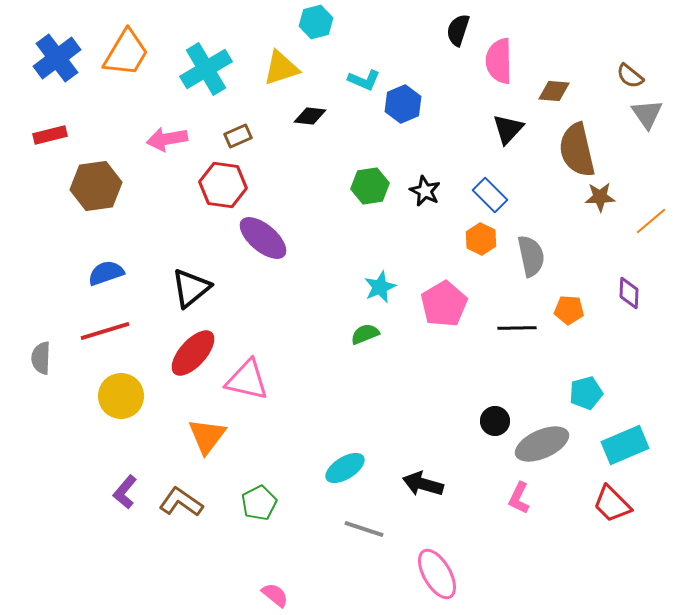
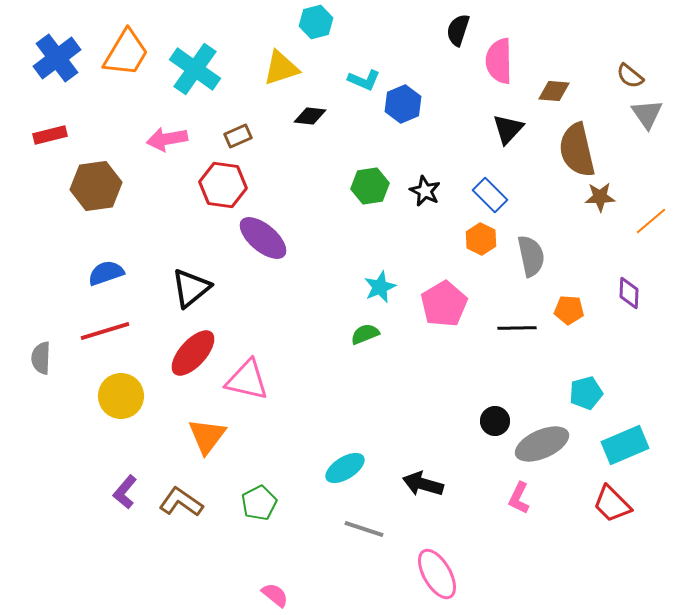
cyan cross at (206, 69): moved 11 px left; rotated 24 degrees counterclockwise
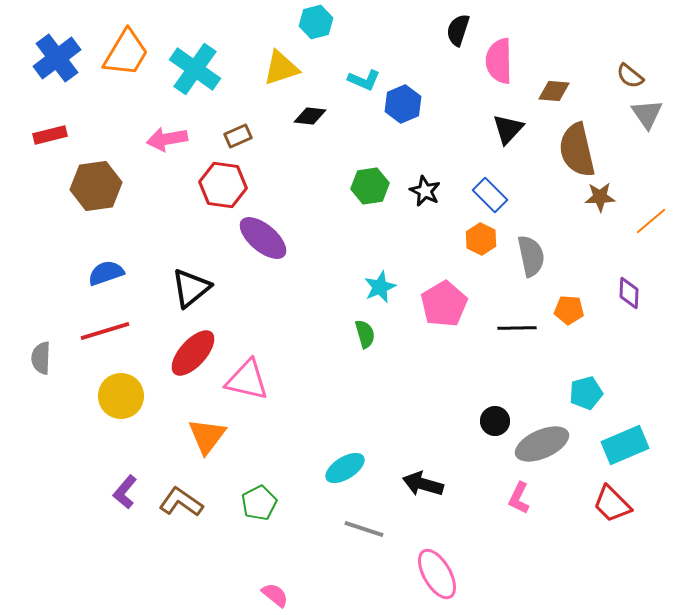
green semicircle at (365, 334): rotated 96 degrees clockwise
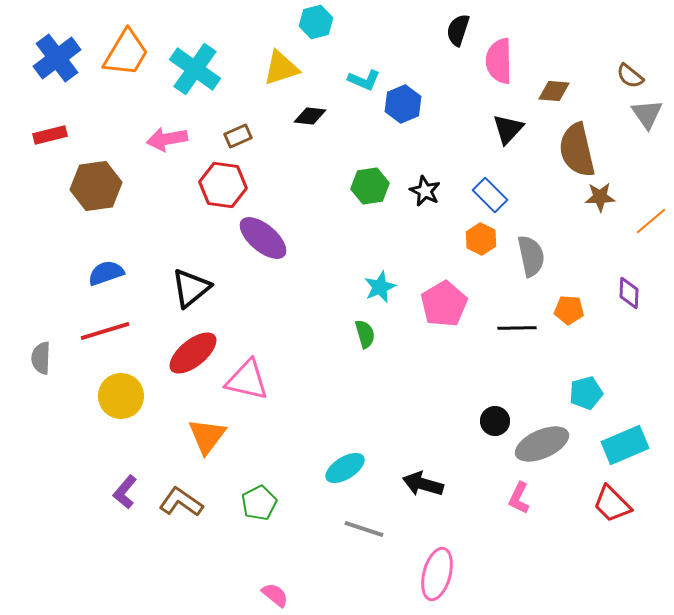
red ellipse at (193, 353): rotated 9 degrees clockwise
pink ellipse at (437, 574): rotated 45 degrees clockwise
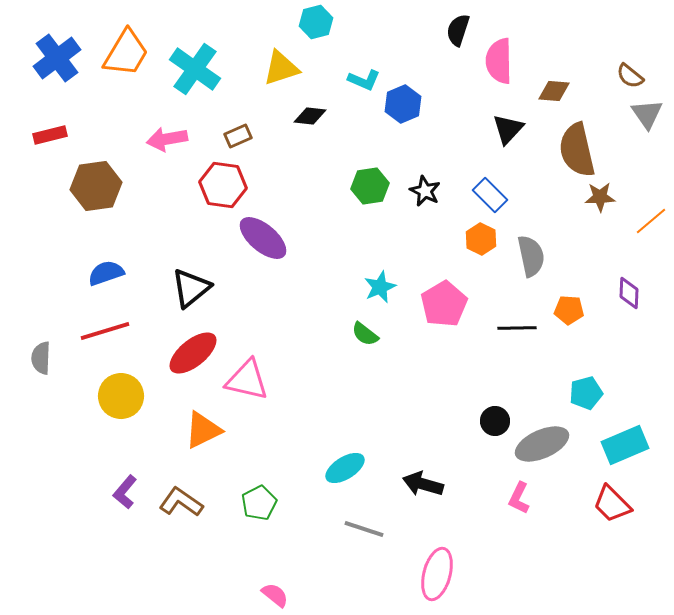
green semicircle at (365, 334): rotated 144 degrees clockwise
orange triangle at (207, 436): moved 4 px left, 6 px up; rotated 27 degrees clockwise
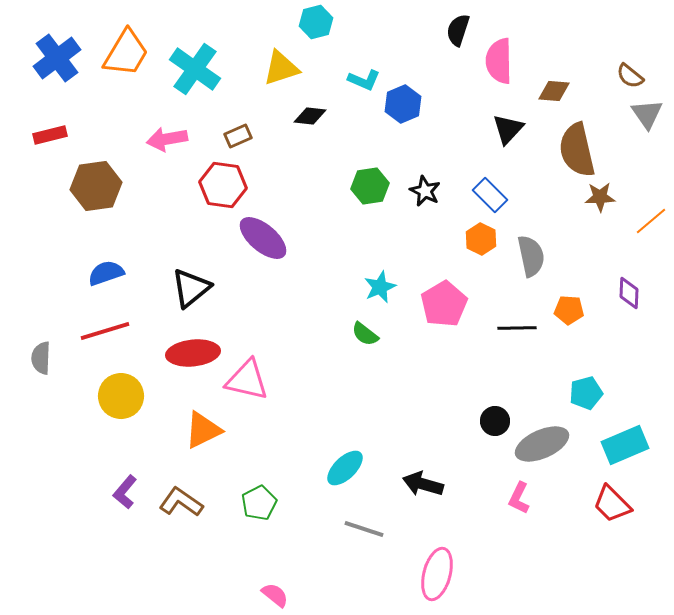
red ellipse at (193, 353): rotated 33 degrees clockwise
cyan ellipse at (345, 468): rotated 12 degrees counterclockwise
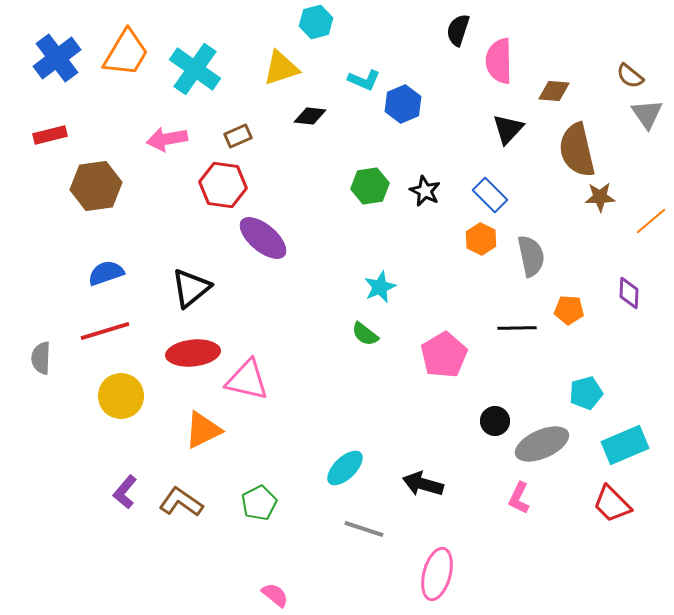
pink pentagon at (444, 304): moved 51 px down
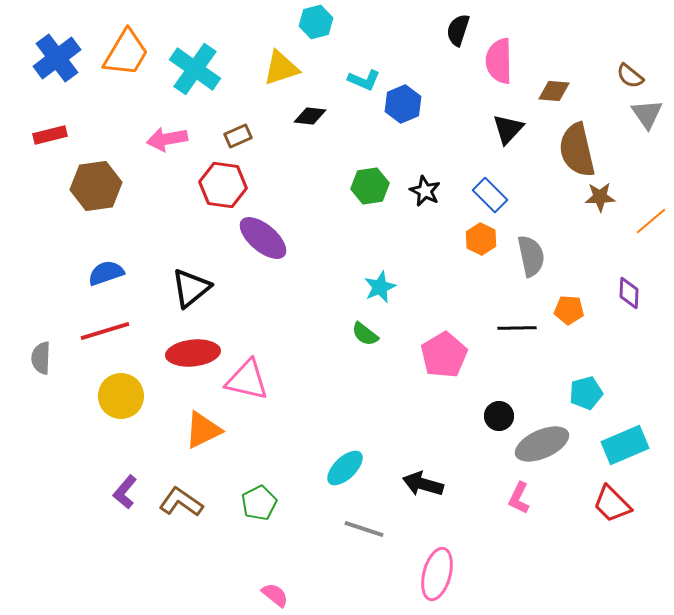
black circle at (495, 421): moved 4 px right, 5 px up
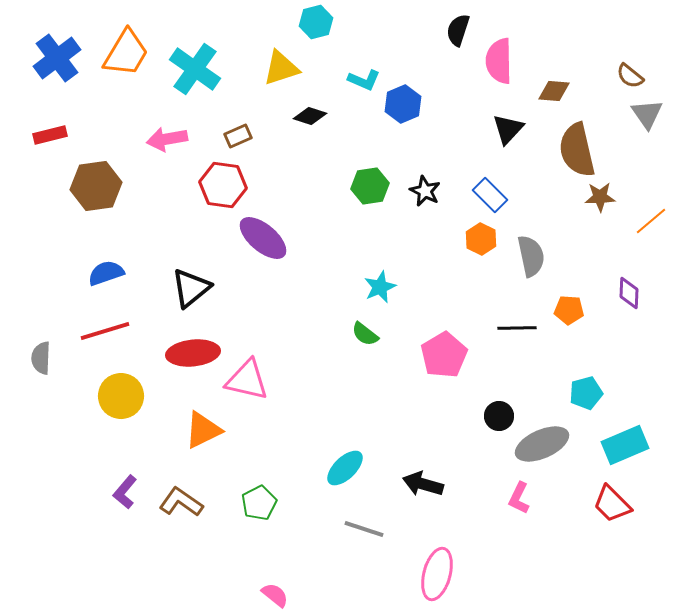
black diamond at (310, 116): rotated 12 degrees clockwise
